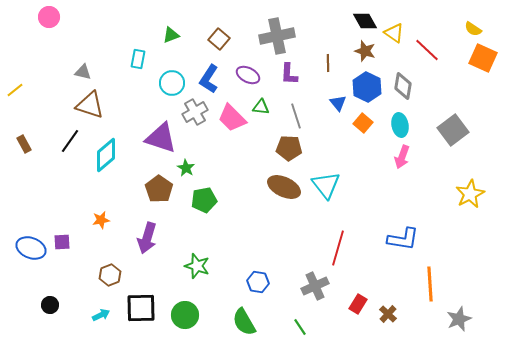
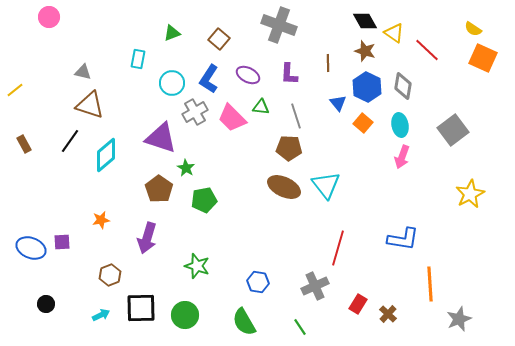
green triangle at (171, 35): moved 1 px right, 2 px up
gray cross at (277, 36): moved 2 px right, 11 px up; rotated 32 degrees clockwise
black circle at (50, 305): moved 4 px left, 1 px up
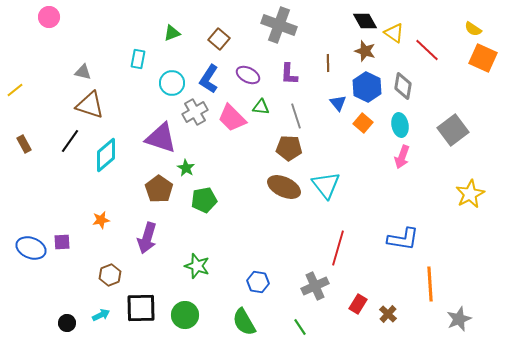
black circle at (46, 304): moved 21 px right, 19 px down
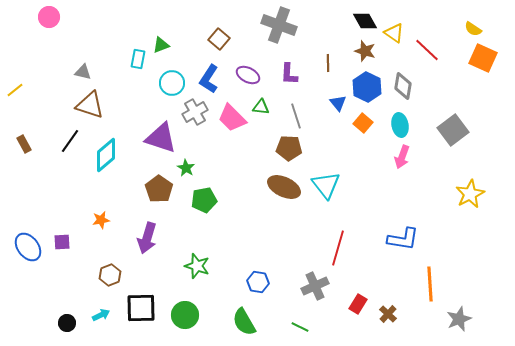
green triangle at (172, 33): moved 11 px left, 12 px down
blue ellipse at (31, 248): moved 3 px left, 1 px up; rotated 32 degrees clockwise
green line at (300, 327): rotated 30 degrees counterclockwise
